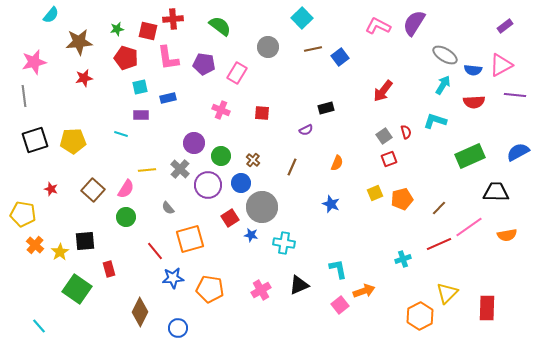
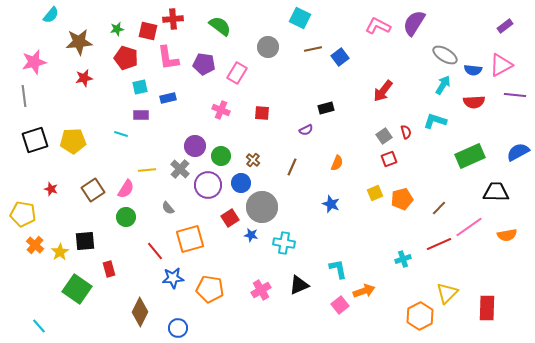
cyan square at (302, 18): moved 2 px left; rotated 20 degrees counterclockwise
purple circle at (194, 143): moved 1 px right, 3 px down
brown square at (93, 190): rotated 15 degrees clockwise
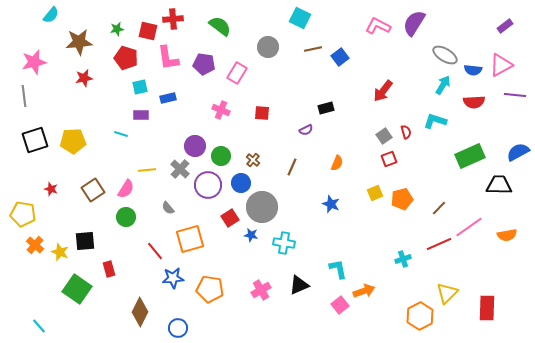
black trapezoid at (496, 192): moved 3 px right, 7 px up
yellow star at (60, 252): rotated 18 degrees counterclockwise
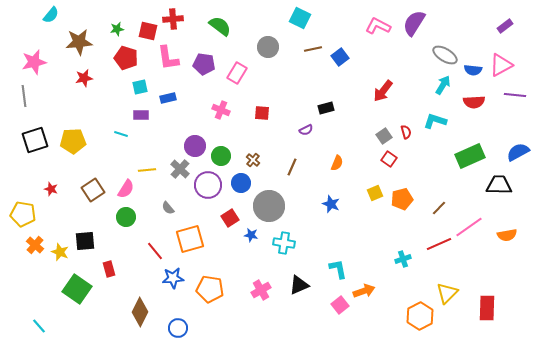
red square at (389, 159): rotated 35 degrees counterclockwise
gray circle at (262, 207): moved 7 px right, 1 px up
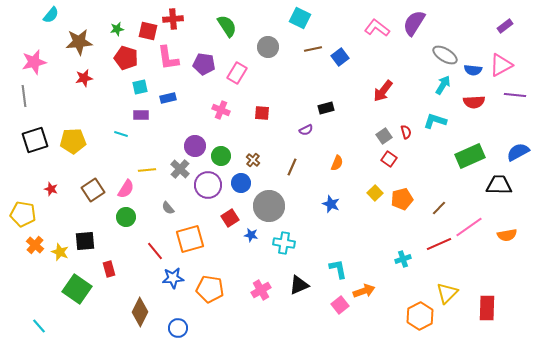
green semicircle at (220, 26): moved 7 px right; rotated 20 degrees clockwise
pink L-shape at (378, 26): moved 1 px left, 2 px down; rotated 10 degrees clockwise
yellow square at (375, 193): rotated 21 degrees counterclockwise
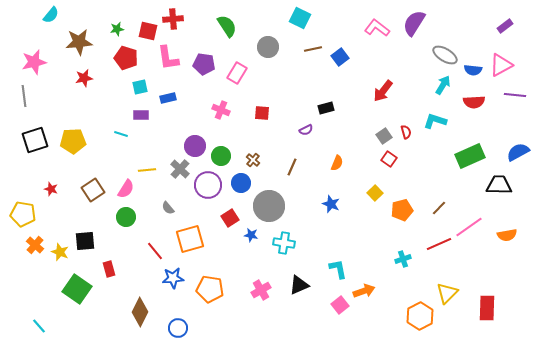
orange pentagon at (402, 199): moved 11 px down
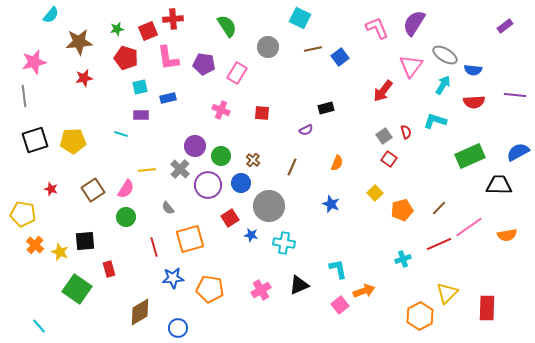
pink L-shape at (377, 28): rotated 30 degrees clockwise
red square at (148, 31): rotated 36 degrees counterclockwise
pink triangle at (501, 65): moved 90 px left, 1 px down; rotated 25 degrees counterclockwise
red line at (155, 251): moved 1 px left, 4 px up; rotated 24 degrees clockwise
brown diamond at (140, 312): rotated 32 degrees clockwise
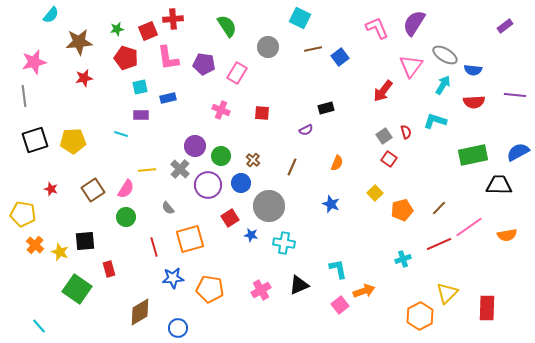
green rectangle at (470, 156): moved 3 px right, 1 px up; rotated 12 degrees clockwise
